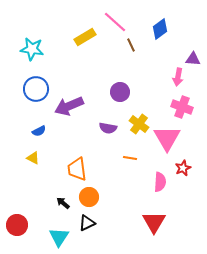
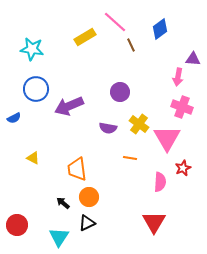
blue semicircle: moved 25 px left, 13 px up
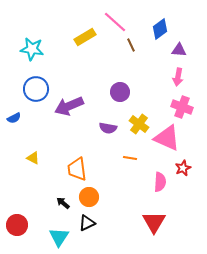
purple triangle: moved 14 px left, 9 px up
pink triangle: rotated 36 degrees counterclockwise
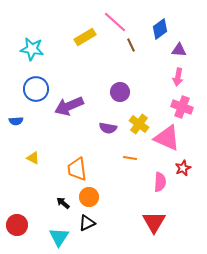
blue semicircle: moved 2 px right, 3 px down; rotated 24 degrees clockwise
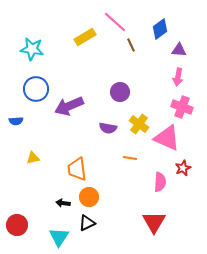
yellow triangle: rotated 40 degrees counterclockwise
black arrow: rotated 32 degrees counterclockwise
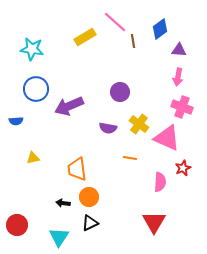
brown line: moved 2 px right, 4 px up; rotated 16 degrees clockwise
black triangle: moved 3 px right
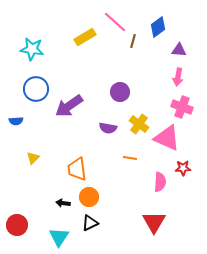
blue diamond: moved 2 px left, 2 px up
brown line: rotated 24 degrees clockwise
purple arrow: rotated 12 degrees counterclockwise
yellow triangle: rotated 32 degrees counterclockwise
red star: rotated 21 degrees clockwise
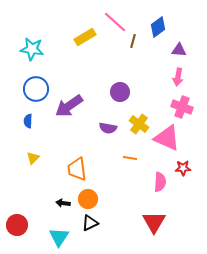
blue semicircle: moved 12 px right; rotated 96 degrees clockwise
orange circle: moved 1 px left, 2 px down
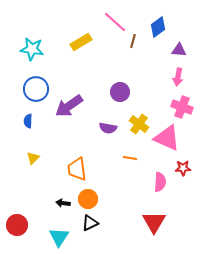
yellow rectangle: moved 4 px left, 5 px down
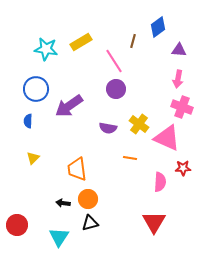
pink line: moved 1 px left, 39 px down; rotated 15 degrees clockwise
cyan star: moved 14 px right
pink arrow: moved 2 px down
purple circle: moved 4 px left, 3 px up
black triangle: rotated 12 degrees clockwise
